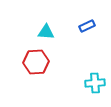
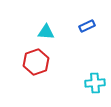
red hexagon: rotated 15 degrees counterclockwise
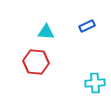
red hexagon: rotated 25 degrees clockwise
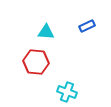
cyan cross: moved 28 px left, 9 px down; rotated 24 degrees clockwise
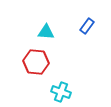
blue rectangle: rotated 28 degrees counterclockwise
cyan cross: moved 6 px left
